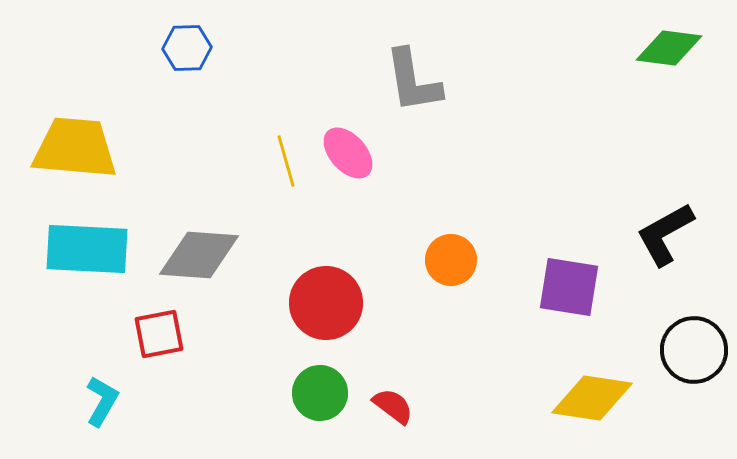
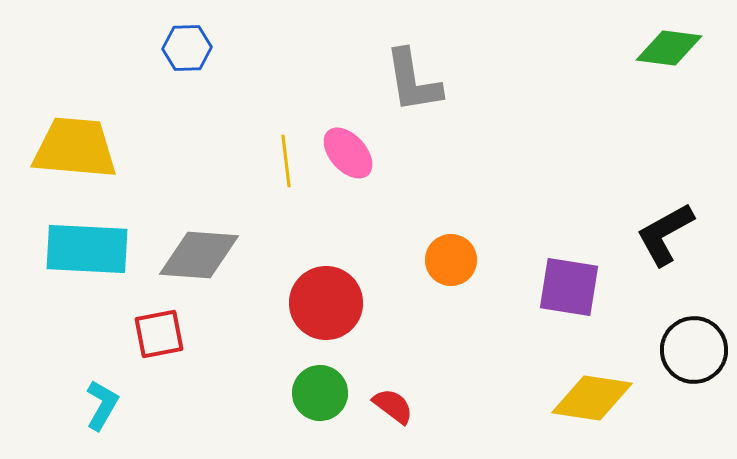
yellow line: rotated 9 degrees clockwise
cyan L-shape: moved 4 px down
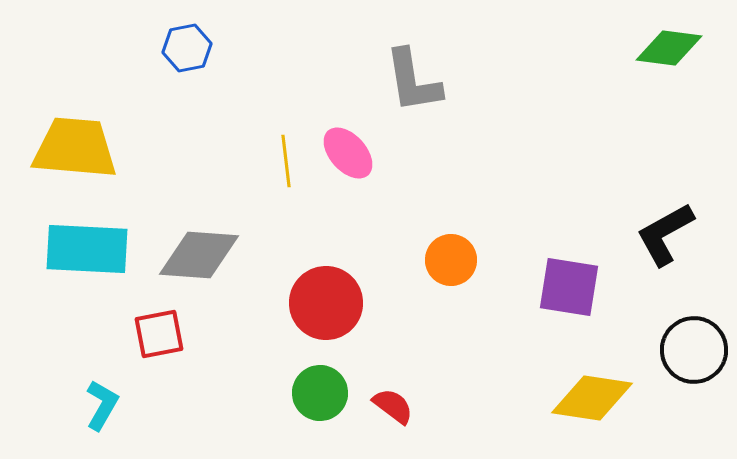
blue hexagon: rotated 9 degrees counterclockwise
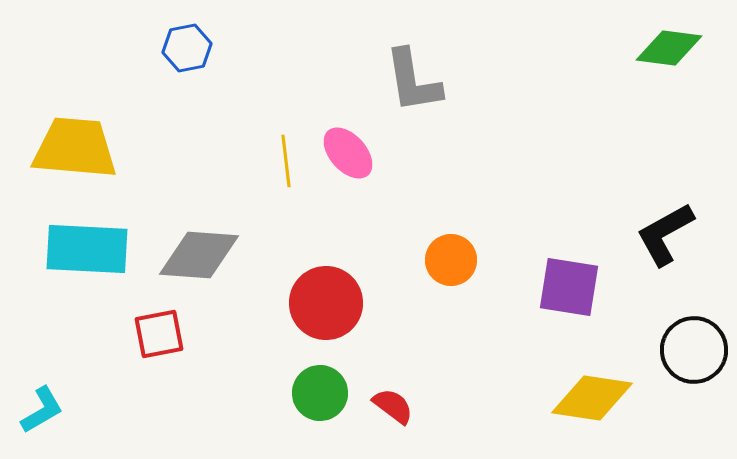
cyan L-shape: moved 60 px left, 5 px down; rotated 30 degrees clockwise
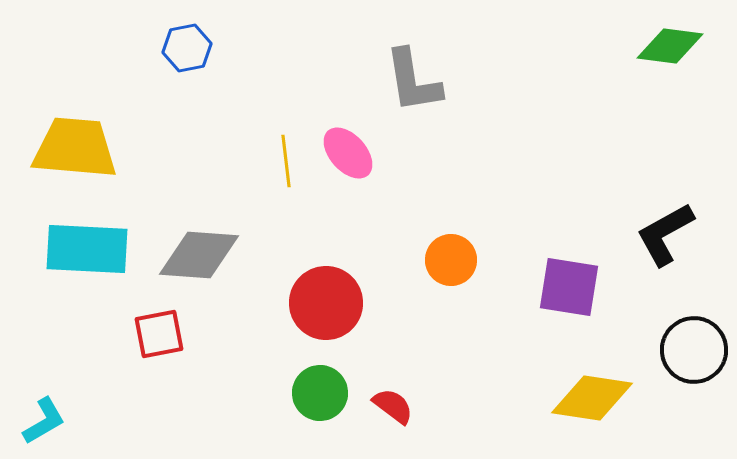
green diamond: moved 1 px right, 2 px up
cyan L-shape: moved 2 px right, 11 px down
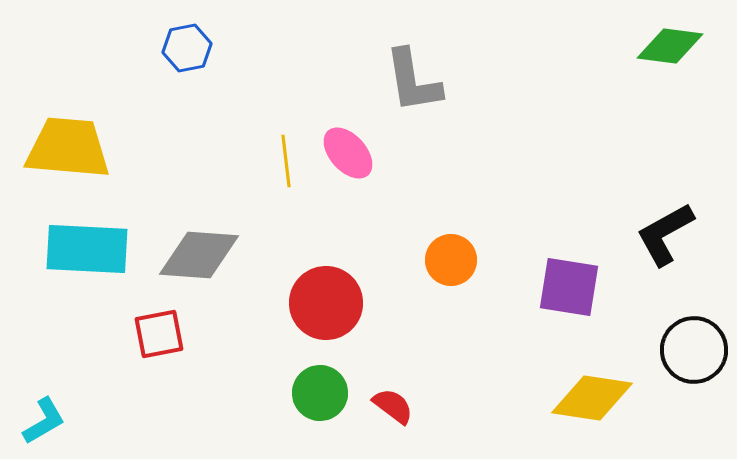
yellow trapezoid: moved 7 px left
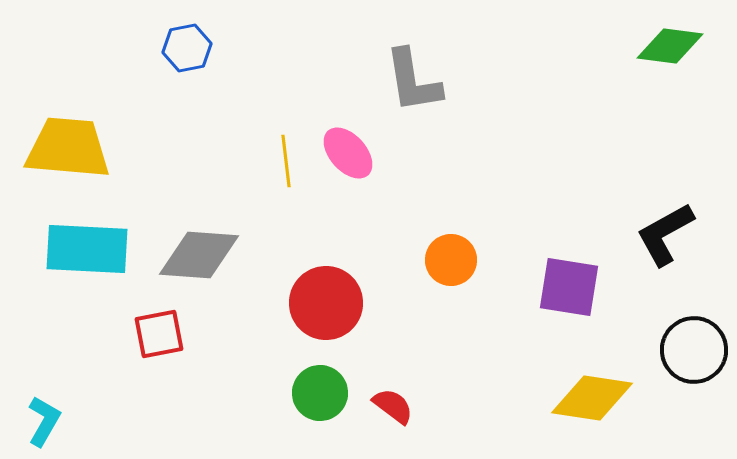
cyan L-shape: rotated 30 degrees counterclockwise
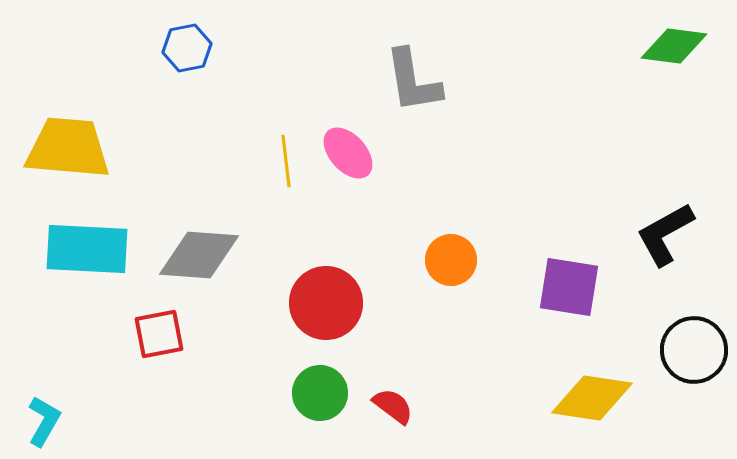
green diamond: moved 4 px right
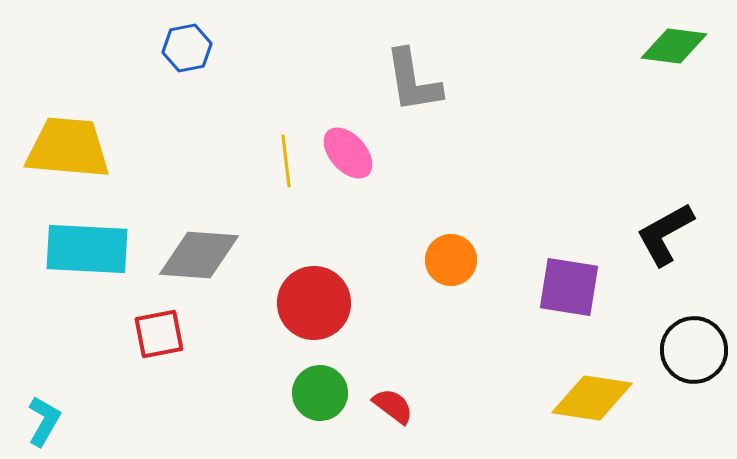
red circle: moved 12 px left
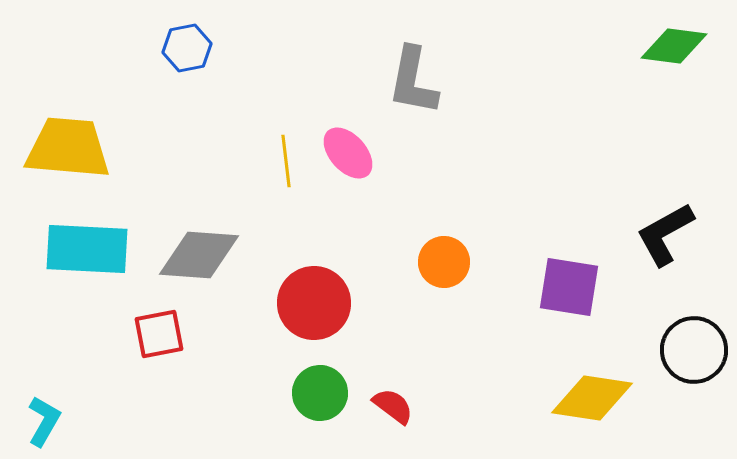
gray L-shape: rotated 20 degrees clockwise
orange circle: moved 7 px left, 2 px down
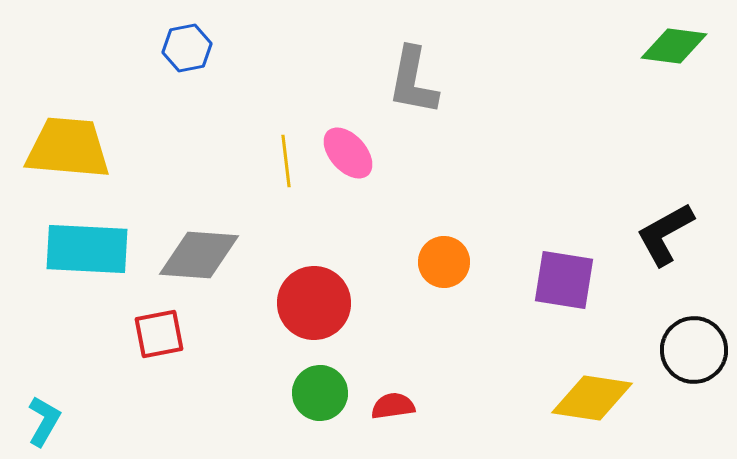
purple square: moved 5 px left, 7 px up
red semicircle: rotated 45 degrees counterclockwise
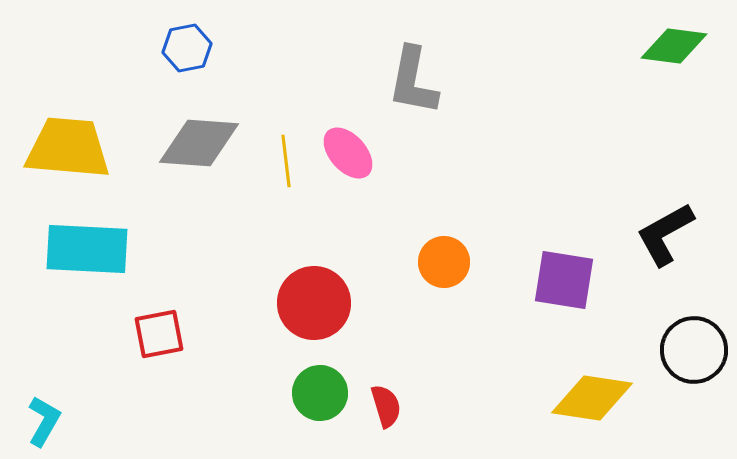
gray diamond: moved 112 px up
red semicircle: moved 7 px left; rotated 81 degrees clockwise
